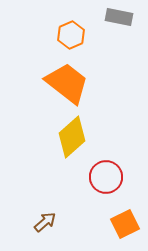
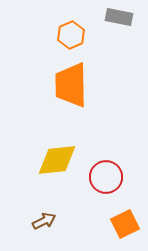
orange trapezoid: moved 4 px right, 2 px down; rotated 129 degrees counterclockwise
yellow diamond: moved 15 px left, 23 px down; rotated 36 degrees clockwise
brown arrow: moved 1 px left, 1 px up; rotated 15 degrees clockwise
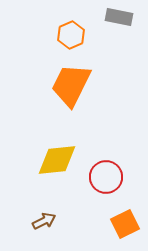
orange trapezoid: rotated 27 degrees clockwise
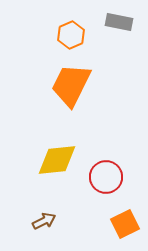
gray rectangle: moved 5 px down
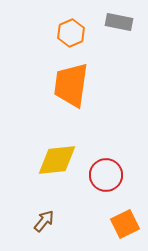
orange hexagon: moved 2 px up
orange trapezoid: rotated 18 degrees counterclockwise
red circle: moved 2 px up
brown arrow: rotated 25 degrees counterclockwise
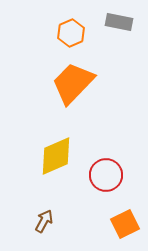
orange trapezoid: moved 2 px right, 2 px up; rotated 36 degrees clockwise
yellow diamond: moved 1 px left, 4 px up; rotated 18 degrees counterclockwise
brown arrow: rotated 10 degrees counterclockwise
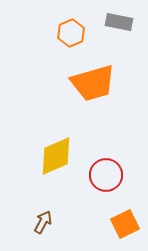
orange trapezoid: moved 20 px right; rotated 150 degrees counterclockwise
brown arrow: moved 1 px left, 1 px down
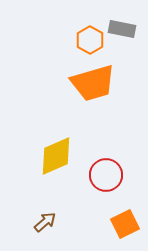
gray rectangle: moved 3 px right, 7 px down
orange hexagon: moved 19 px right, 7 px down; rotated 8 degrees counterclockwise
brown arrow: moved 2 px right; rotated 20 degrees clockwise
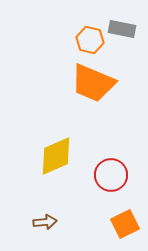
orange hexagon: rotated 16 degrees counterclockwise
orange trapezoid: rotated 39 degrees clockwise
red circle: moved 5 px right
brown arrow: rotated 35 degrees clockwise
